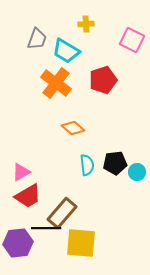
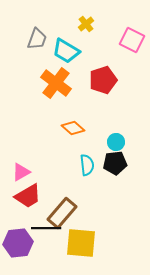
yellow cross: rotated 35 degrees counterclockwise
cyan circle: moved 21 px left, 30 px up
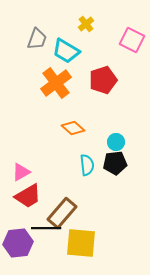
orange cross: rotated 16 degrees clockwise
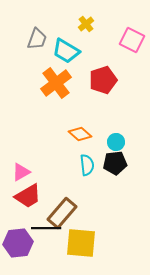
orange diamond: moved 7 px right, 6 px down
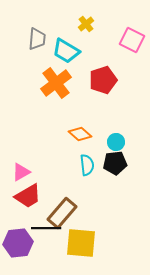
gray trapezoid: rotated 15 degrees counterclockwise
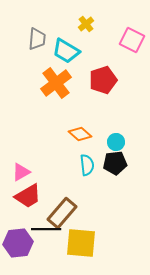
black line: moved 1 px down
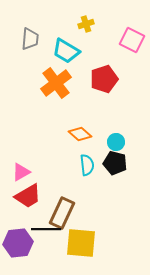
yellow cross: rotated 21 degrees clockwise
gray trapezoid: moved 7 px left
red pentagon: moved 1 px right, 1 px up
black pentagon: rotated 20 degrees clockwise
brown rectangle: rotated 16 degrees counterclockwise
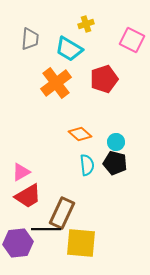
cyan trapezoid: moved 3 px right, 2 px up
